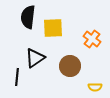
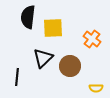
black triangle: moved 8 px right; rotated 10 degrees counterclockwise
yellow semicircle: moved 1 px right, 1 px down
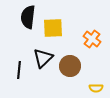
black line: moved 2 px right, 7 px up
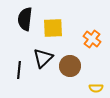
black semicircle: moved 3 px left, 2 px down
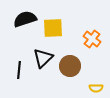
black semicircle: rotated 65 degrees clockwise
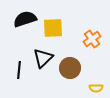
orange cross: rotated 18 degrees clockwise
brown circle: moved 2 px down
